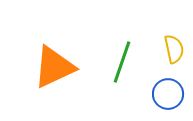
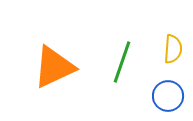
yellow semicircle: moved 1 px left; rotated 16 degrees clockwise
blue circle: moved 2 px down
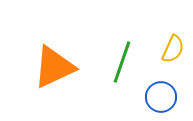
yellow semicircle: rotated 20 degrees clockwise
blue circle: moved 7 px left, 1 px down
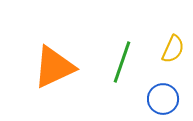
blue circle: moved 2 px right, 2 px down
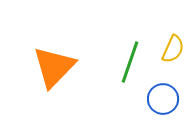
green line: moved 8 px right
orange triangle: rotated 21 degrees counterclockwise
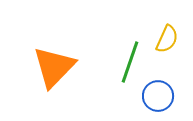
yellow semicircle: moved 6 px left, 10 px up
blue circle: moved 5 px left, 3 px up
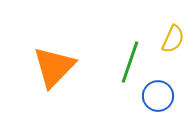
yellow semicircle: moved 6 px right
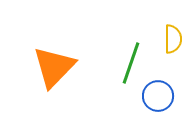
yellow semicircle: rotated 24 degrees counterclockwise
green line: moved 1 px right, 1 px down
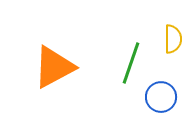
orange triangle: rotated 18 degrees clockwise
blue circle: moved 3 px right, 1 px down
